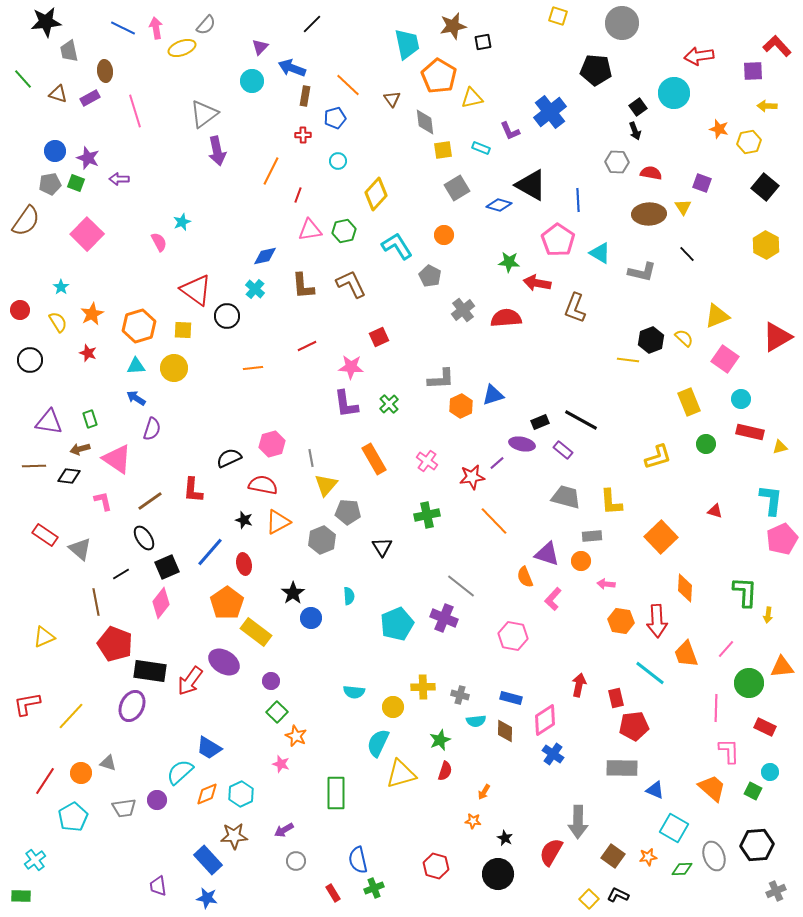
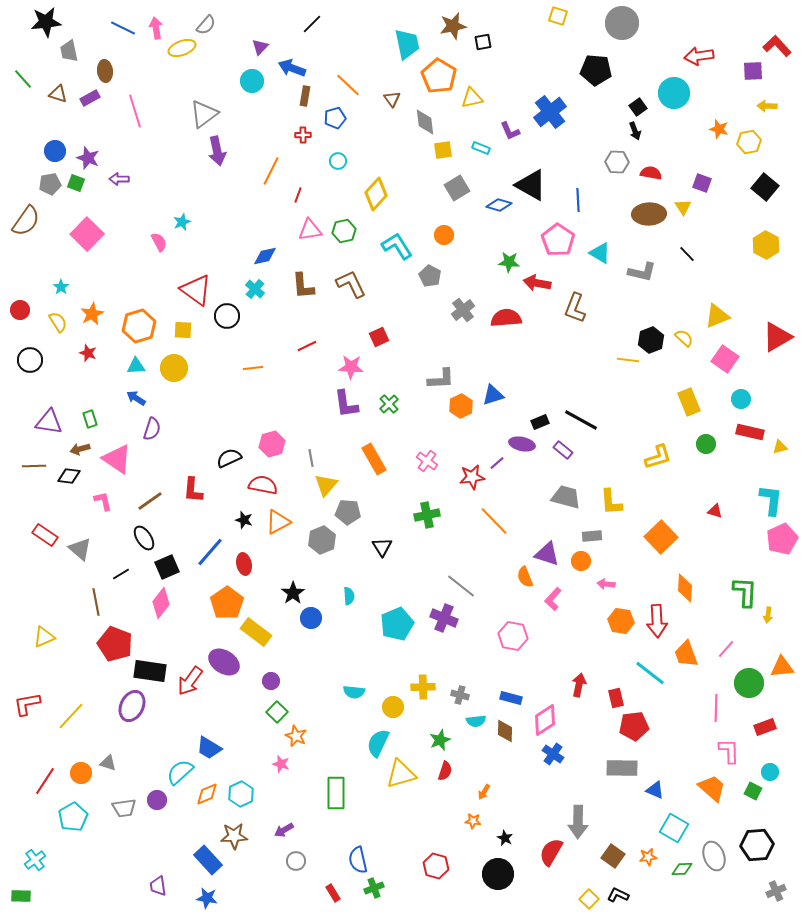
red rectangle at (765, 727): rotated 45 degrees counterclockwise
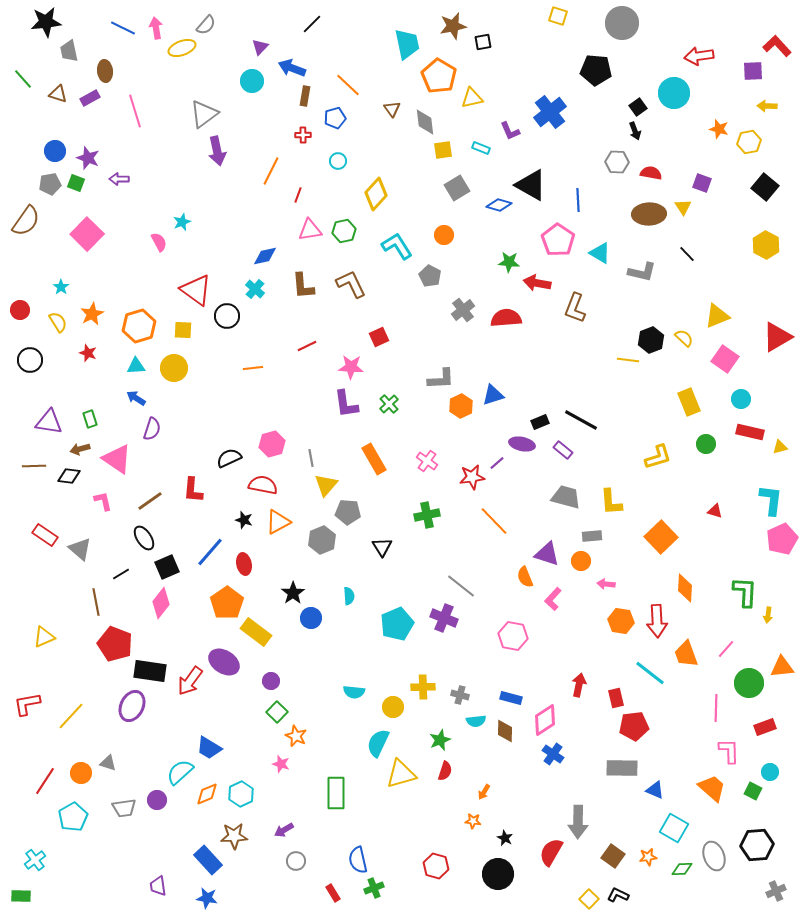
brown triangle at (392, 99): moved 10 px down
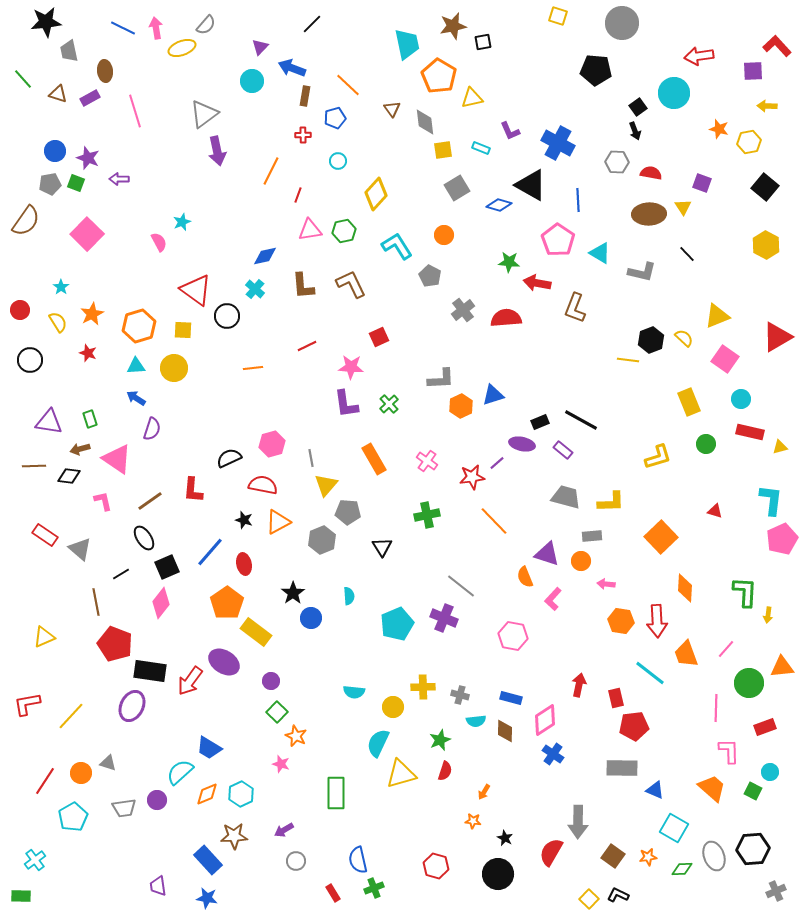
blue cross at (550, 112): moved 8 px right, 31 px down; rotated 24 degrees counterclockwise
yellow L-shape at (611, 502): rotated 88 degrees counterclockwise
black hexagon at (757, 845): moved 4 px left, 4 px down
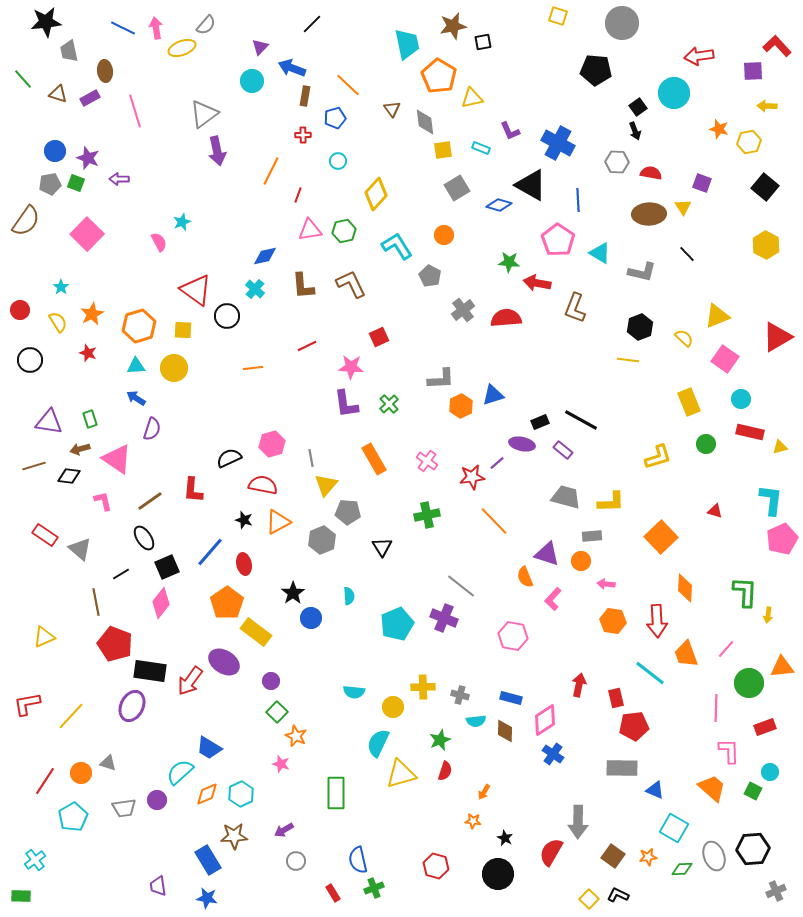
black hexagon at (651, 340): moved 11 px left, 13 px up
brown line at (34, 466): rotated 15 degrees counterclockwise
orange hexagon at (621, 621): moved 8 px left
blue rectangle at (208, 860): rotated 12 degrees clockwise
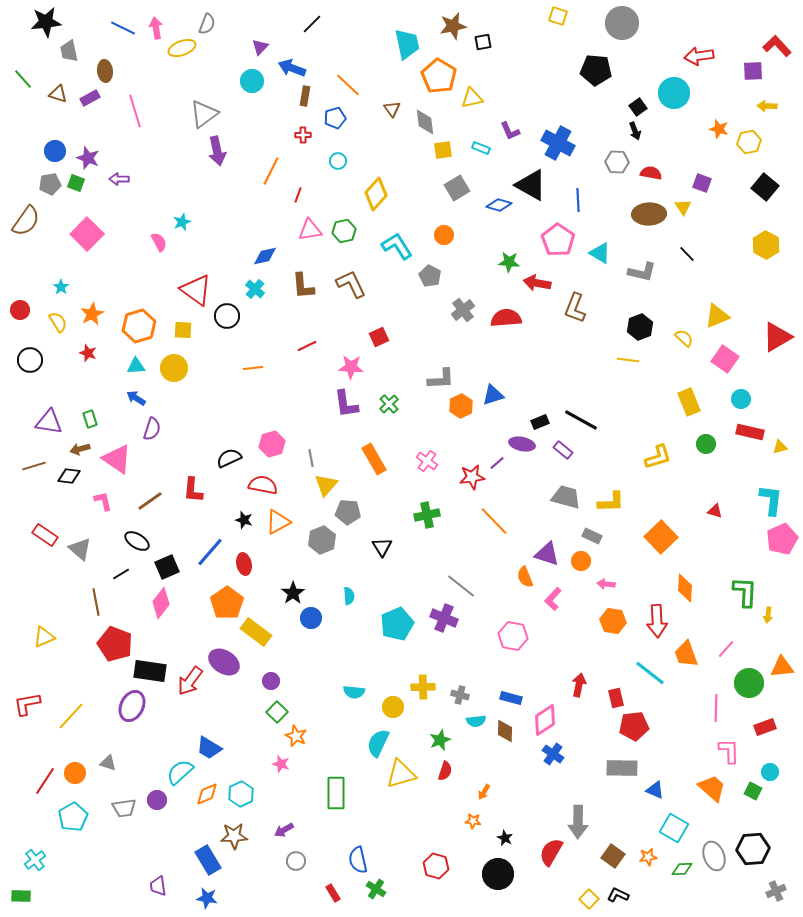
gray semicircle at (206, 25): moved 1 px right, 1 px up; rotated 20 degrees counterclockwise
gray rectangle at (592, 536): rotated 30 degrees clockwise
black ellipse at (144, 538): moved 7 px left, 3 px down; rotated 25 degrees counterclockwise
orange circle at (81, 773): moved 6 px left
green cross at (374, 888): moved 2 px right, 1 px down; rotated 36 degrees counterclockwise
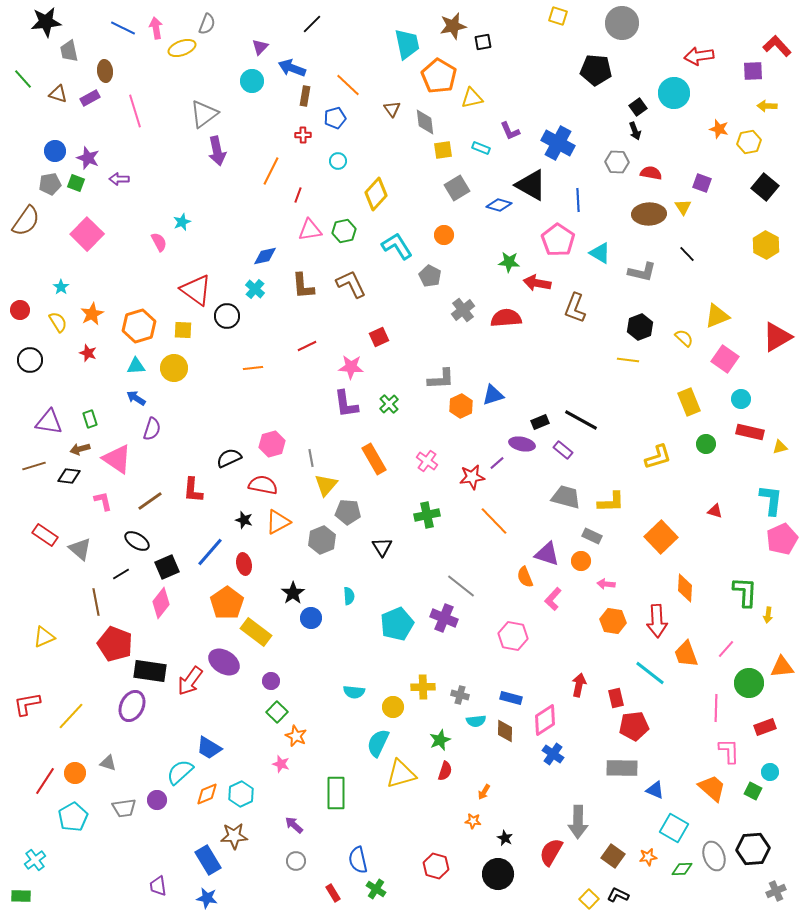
purple arrow at (284, 830): moved 10 px right, 5 px up; rotated 72 degrees clockwise
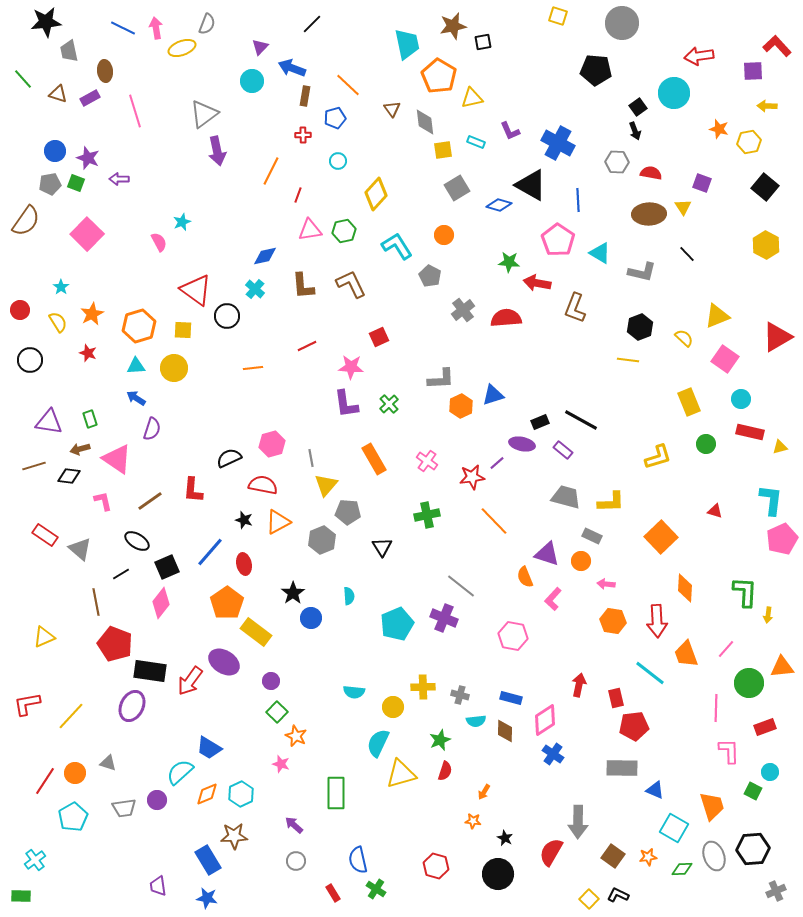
cyan rectangle at (481, 148): moved 5 px left, 6 px up
orange trapezoid at (712, 788): moved 18 px down; rotated 32 degrees clockwise
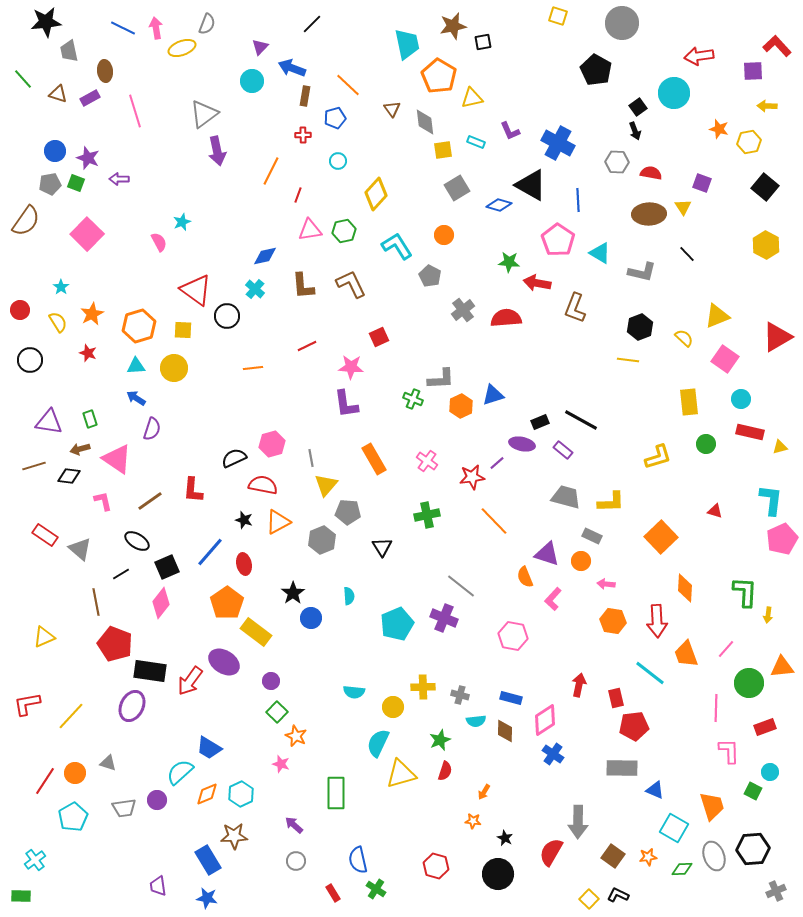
black pentagon at (596, 70): rotated 24 degrees clockwise
yellow rectangle at (689, 402): rotated 16 degrees clockwise
green cross at (389, 404): moved 24 px right, 5 px up; rotated 24 degrees counterclockwise
black semicircle at (229, 458): moved 5 px right
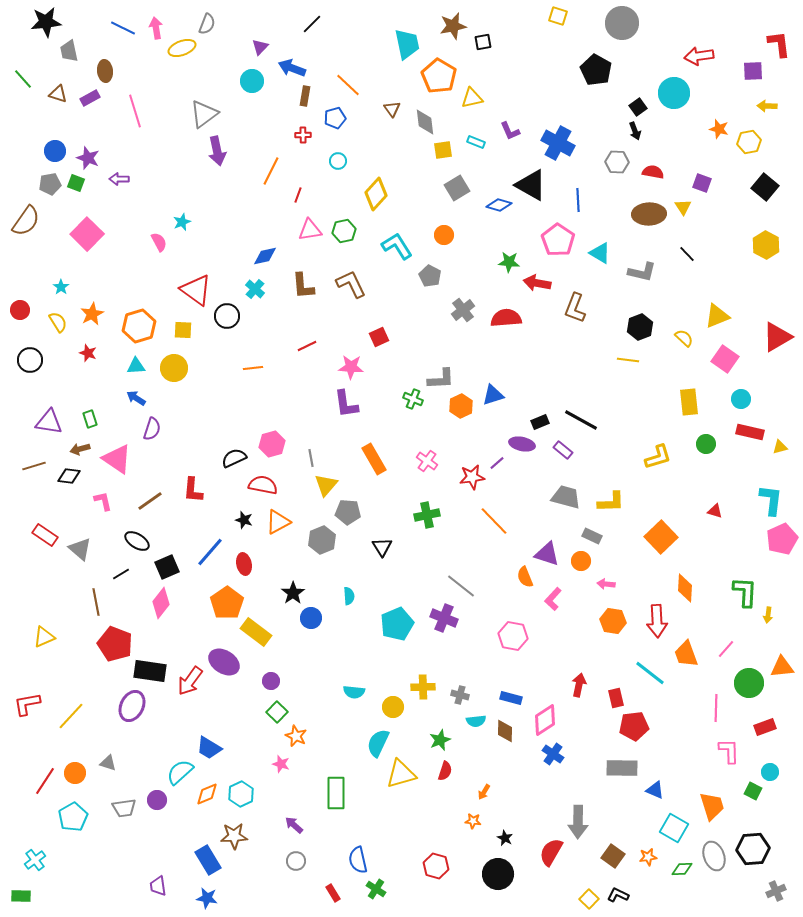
red L-shape at (777, 46): moved 2 px right, 2 px up; rotated 36 degrees clockwise
red semicircle at (651, 173): moved 2 px right, 1 px up
